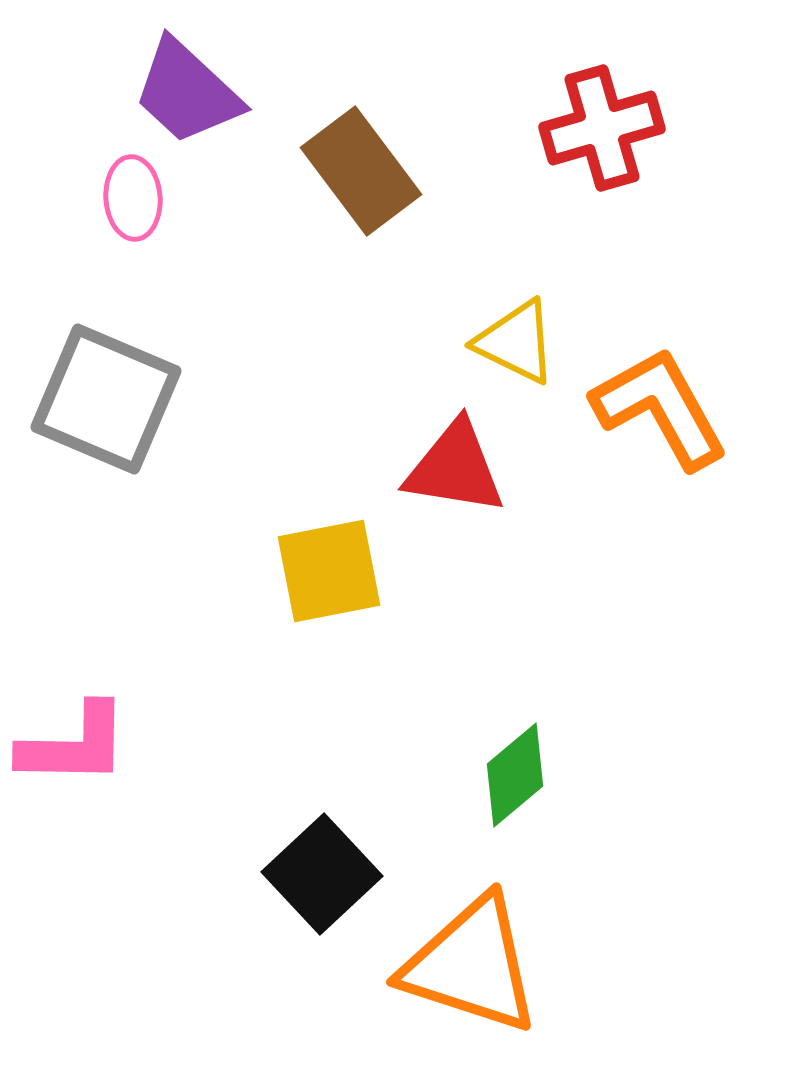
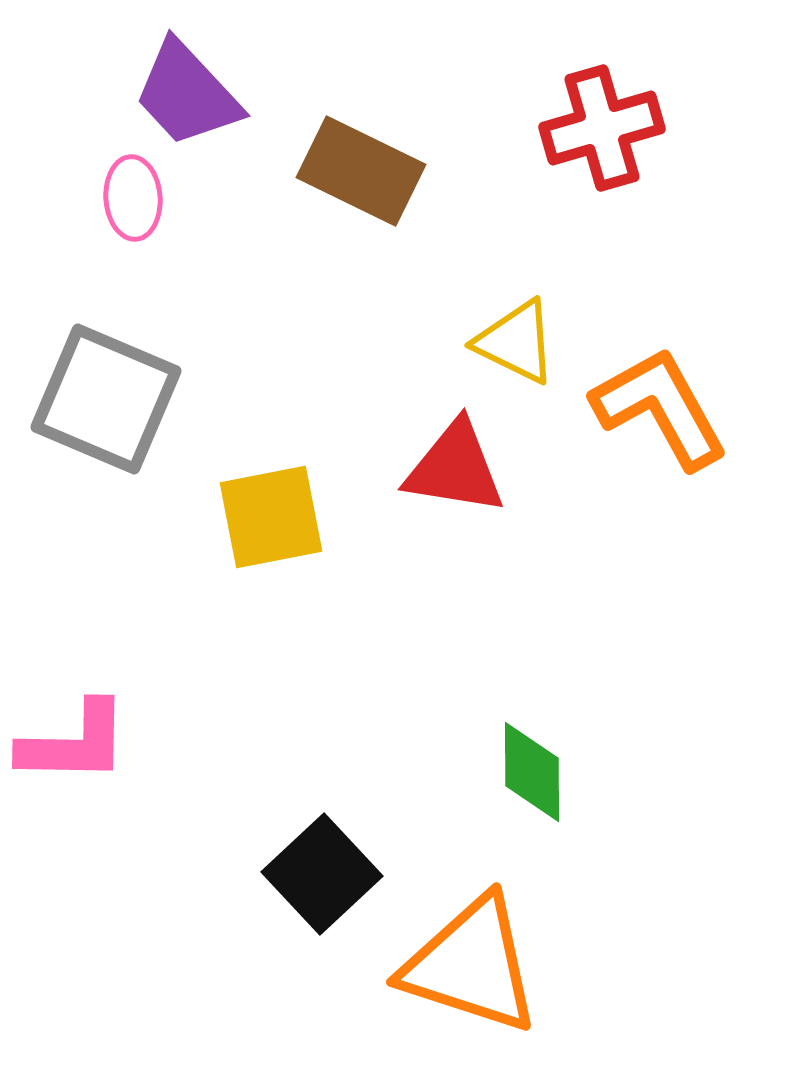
purple trapezoid: moved 2 px down; rotated 4 degrees clockwise
brown rectangle: rotated 27 degrees counterclockwise
yellow square: moved 58 px left, 54 px up
pink L-shape: moved 2 px up
green diamond: moved 17 px right, 3 px up; rotated 50 degrees counterclockwise
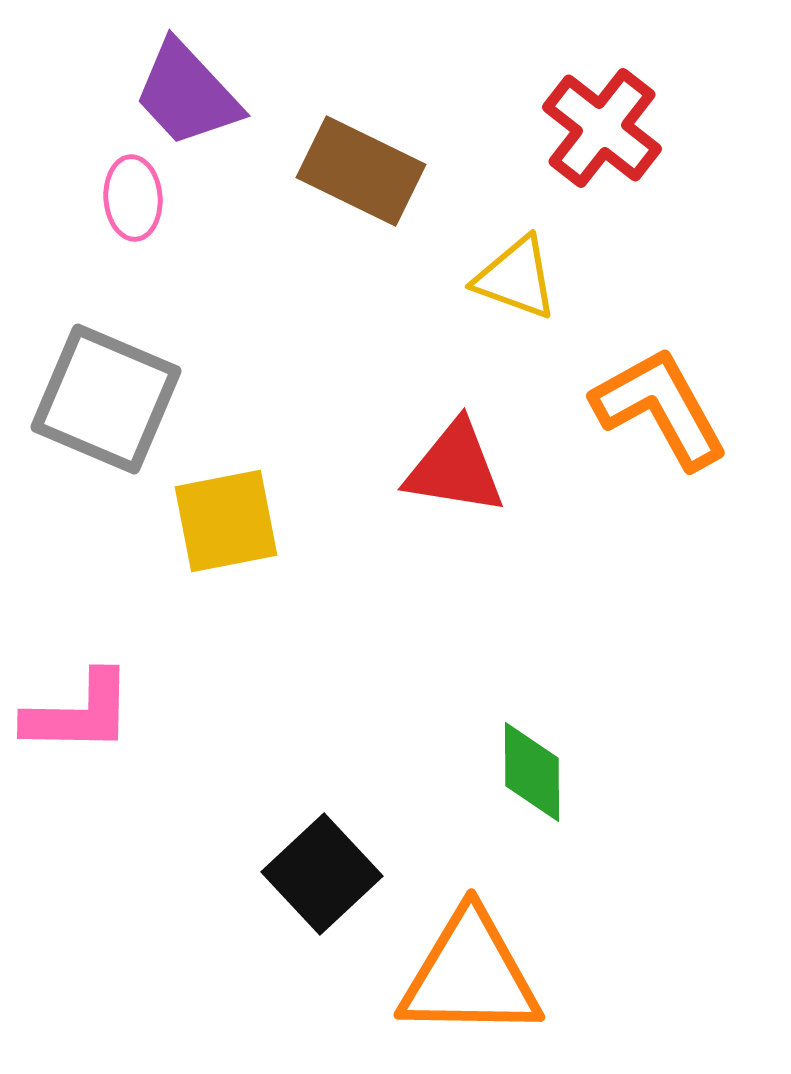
red cross: rotated 36 degrees counterclockwise
yellow triangle: moved 64 px up; rotated 6 degrees counterclockwise
yellow square: moved 45 px left, 4 px down
pink L-shape: moved 5 px right, 30 px up
orange triangle: moved 1 px left, 10 px down; rotated 17 degrees counterclockwise
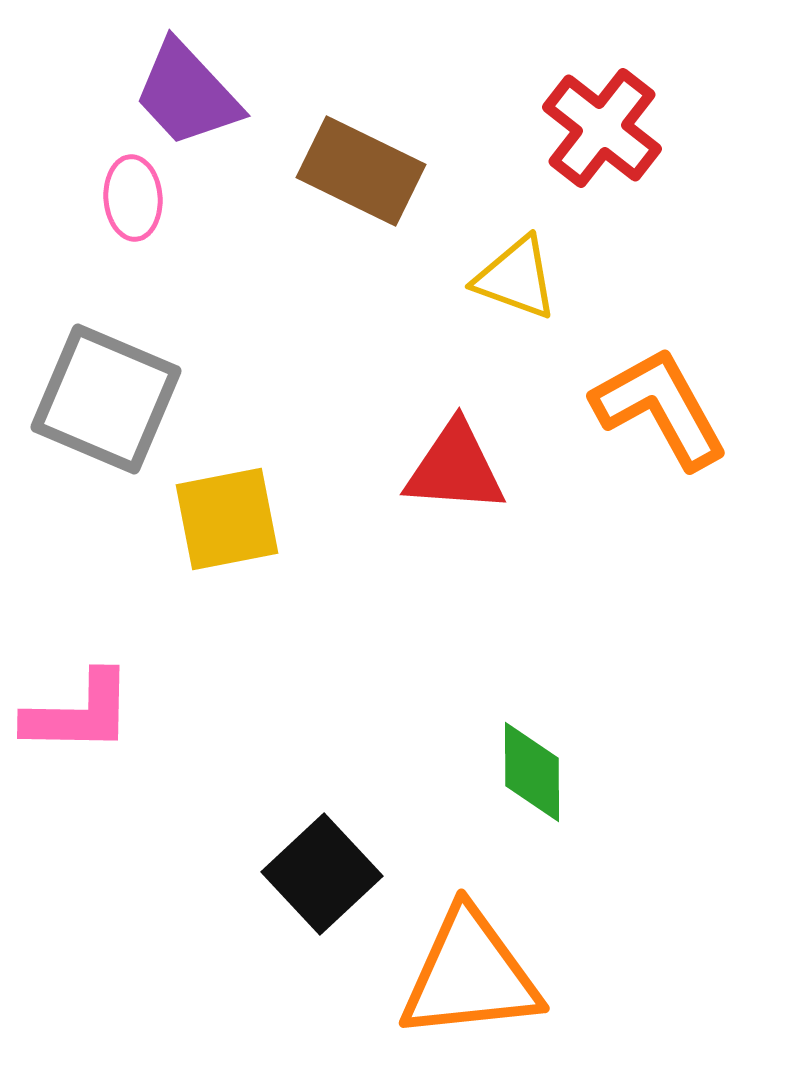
red triangle: rotated 5 degrees counterclockwise
yellow square: moved 1 px right, 2 px up
orange triangle: rotated 7 degrees counterclockwise
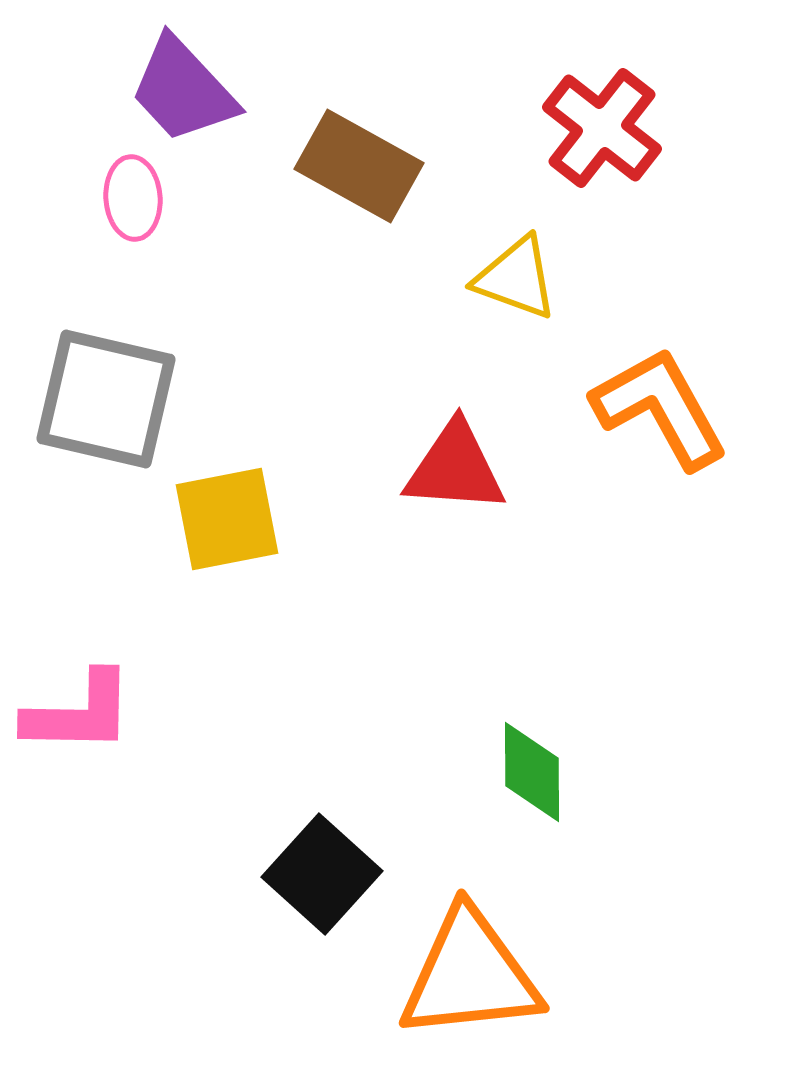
purple trapezoid: moved 4 px left, 4 px up
brown rectangle: moved 2 px left, 5 px up; rotated 3 degrees clockwise
gray square: rotated 10 degrees counterclockwise
black square: rotated 5 degrees counterclockwise
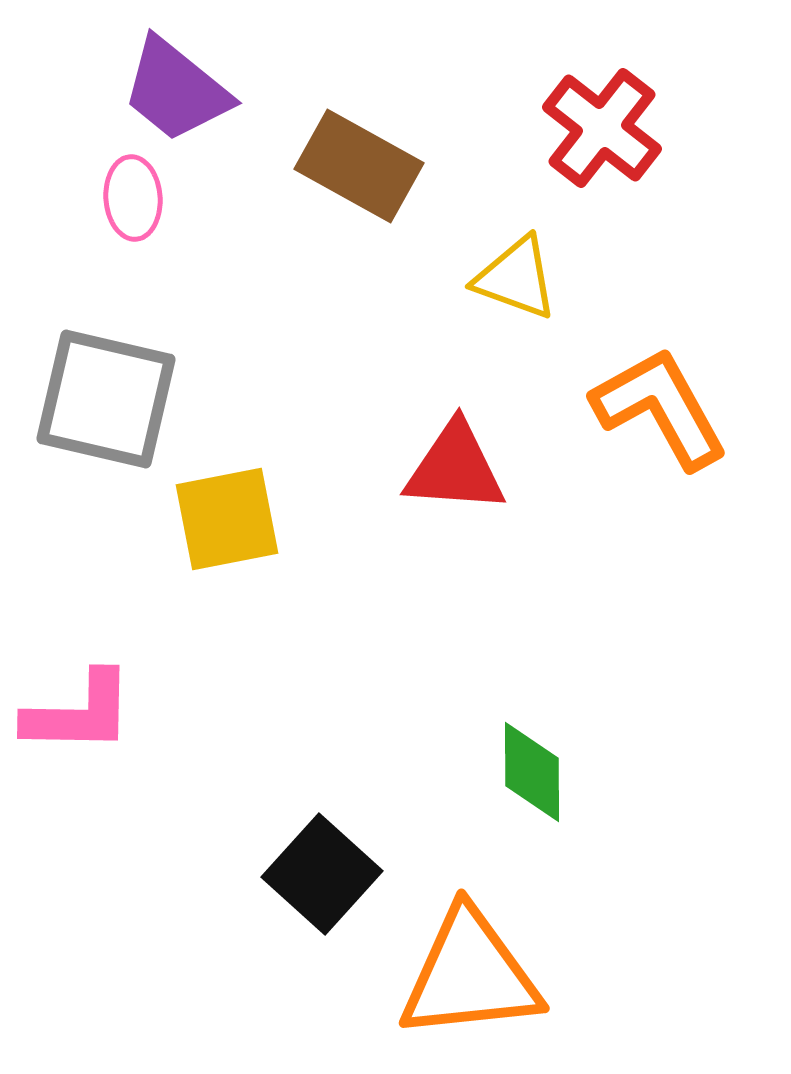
purple trapezoid: moved 7 px left; rotated 8 degrees counterclockwise
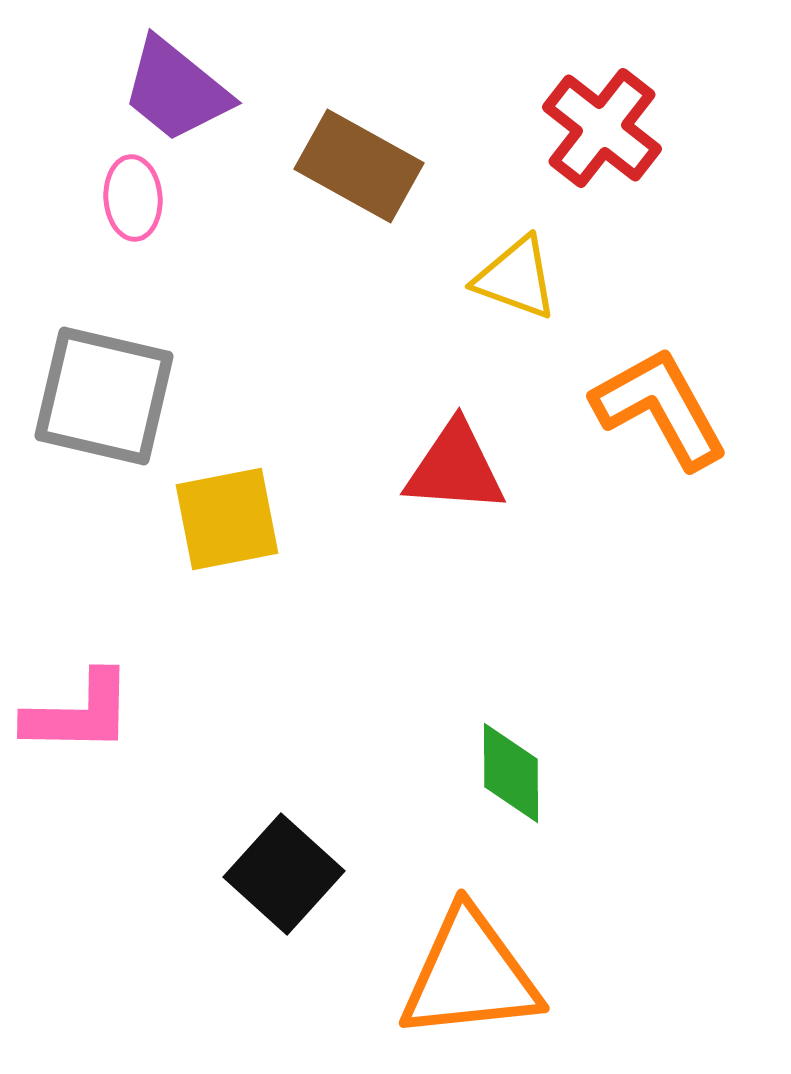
gray square: moved 2 px left, 3 px up
green diamond: moved 21 px left, 1 px down
black square: moved 38 px left
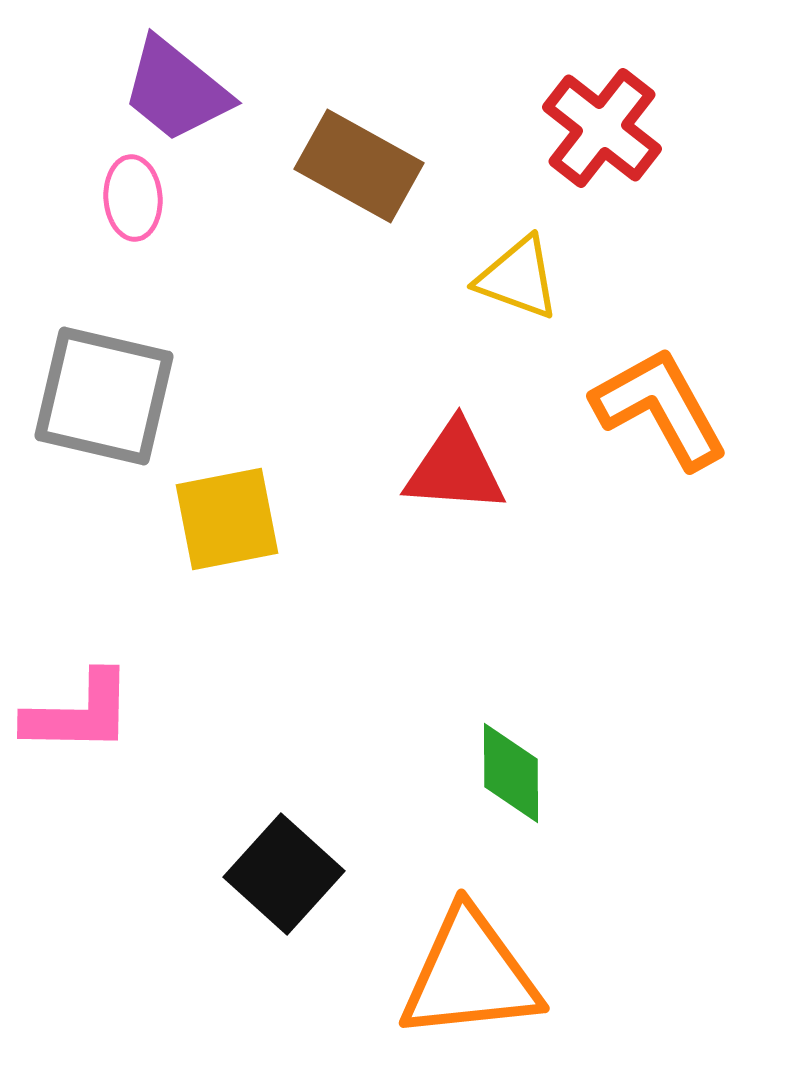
yellow triangle: moved 2 px right
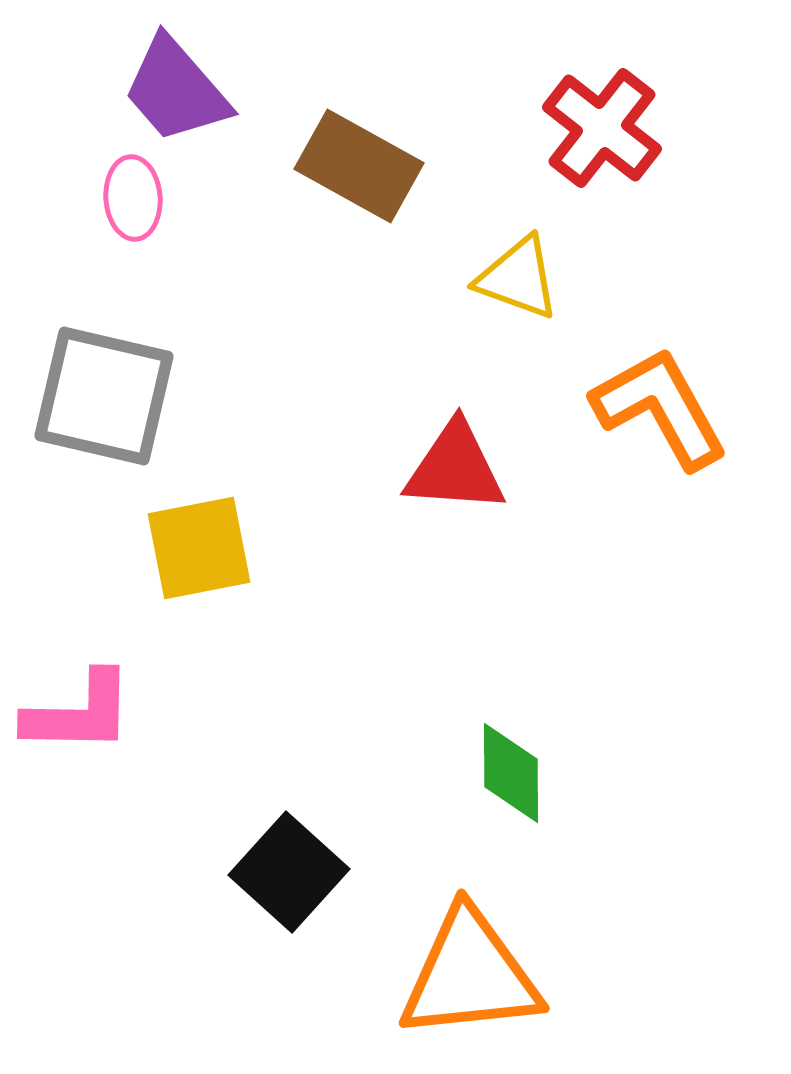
purple trapezoid: rotated 10 degrees clockwise
yellow square: moved 28 px left, 29 px down
black square: moved 5 px right, 2 px up
